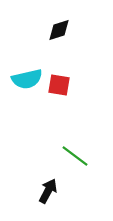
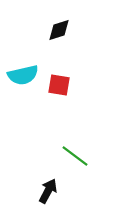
cyan semicircle: moved 4 px left, 4 px up
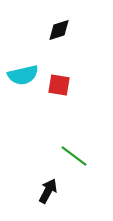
green line: moved 1 px left
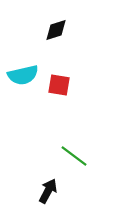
black diamond: moved 3 px left
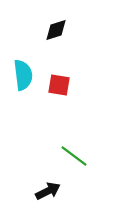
cyan semicircle: rotated 84 degrees counterclockwise
black arrow: rotated 35 degrees clockwise
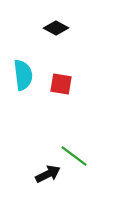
black diamond: moved 2 px up; rotated 45 degrees clockwise
red square: moved 2 px right, 1 px up
black arrow: moved 17 px up
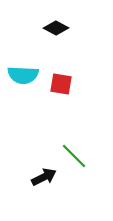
cyan semicircle: rotated 100 degrees clockwise
green line: rotated 8 degrees clockwise
black arrow: moved 4 px left, 3 px down
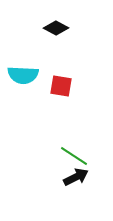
red square: moved 2 px down
green line: rotated 12 degrees counterclockwise
black arrow: moved 32 px right
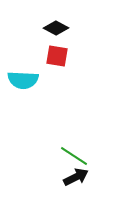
cyan semicircle: moved 5 px down
red square: moved 4 px left, 30 px up
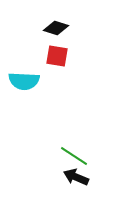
black diamond: rotated 10 degrees counterclockwise
cyan semicircle: moved 1 px right, 1 px down
black arrow: rotated 130 degrees counterclockwise
